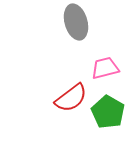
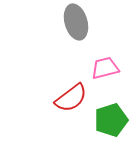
green pentagon: moved 3 px right, 8 px down; rotated 24 degrees clockwise
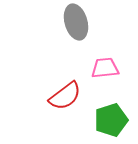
pink trapezoid: rotated 8 degrees clockwise
red semicircle: moved 6 px left, 2 px up
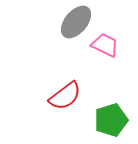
gray ellipse: rotated 56 degrees clockwise
pink trapezoid: moved 23 px up; rotated 32 degrees clockwise
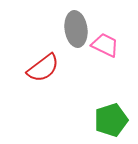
gray ellipse: moved 7 px down; rotated 48 degrees counterclockwise
red semicircle: moved 22 px left, 28 px up
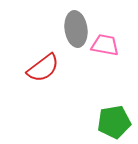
pink trapezoid: rotated 16 degrees counterclockwise
green pentagon: moved 3 px right, 2 px down; rotated 8 degrees clockwise
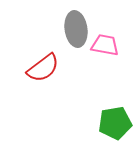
green pentagon: moved 1 px right, 1 px down
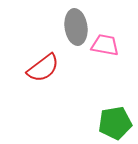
gray ellipse: moved 2 px up
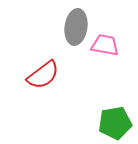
gray ellipse: rotated 16 degrees clockwise
red semicircle: moved 7 px down
